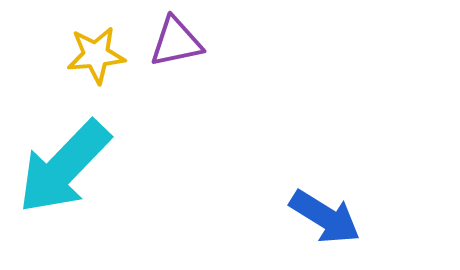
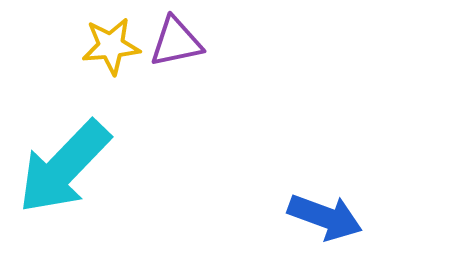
yellow star: moved 15 px right, 9 px up
blue arrow: rotated 12 degrees counterclockwise
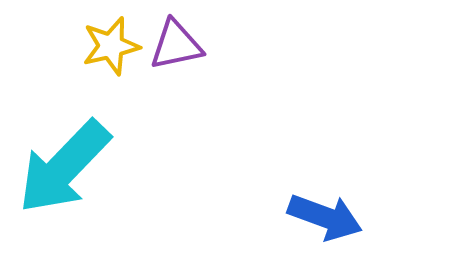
purple triangle: moved 3 px down
yellow star: rotated 8 degrees counterclockwise
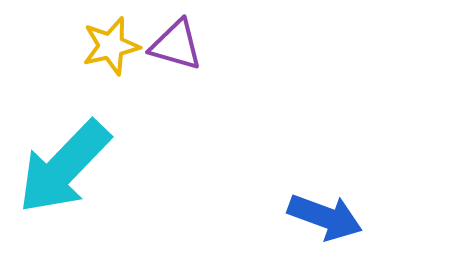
purple triangle: rotated 28 degrees clockwise
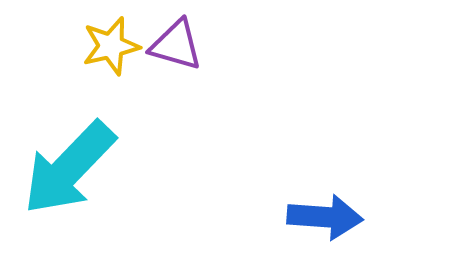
cyan arrow: moved 5 px right, 1 px down
blue arrow: rotated 16 degrees counterclockwise
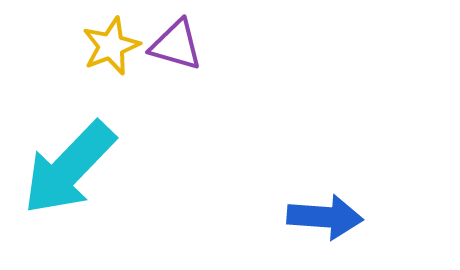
yellow star: rotated 8 degrees counterclockwise
